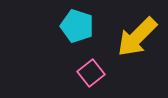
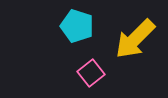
yellow arrow: moved 2 px left, 2 px down
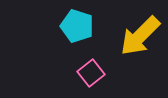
yellow arrow: moved 5 px right, 3 px up
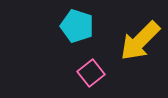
yellow arrow: moved 5 px down
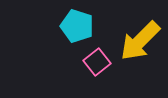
pink square: moved 6 px right, 11 px up
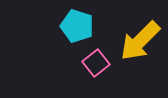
pink square: moved 1 px left, 1 px down
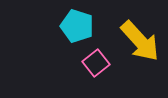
yellow arrow: rotated 87 degrees counterclockwise
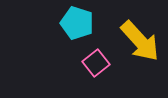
cyan pentagon: moved 3 px up
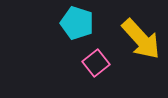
yellow arrow: moved 1 px right, 2 px up
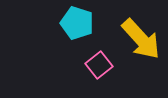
pink square: moved 3 px right, 2 px down
